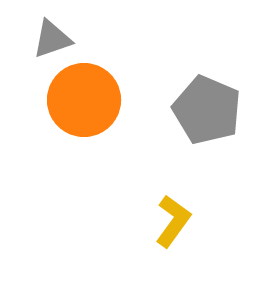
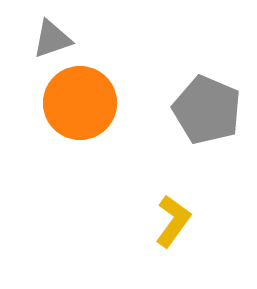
orange circle: moved 4 px left, 3 px down
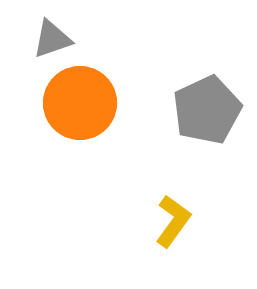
gray pentagon: rotated 24 degrees clockwise
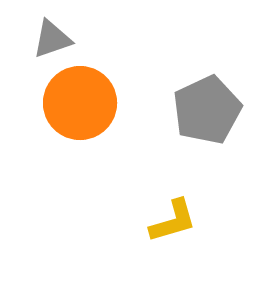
yellow L-shape: rotated 38 degrees clockwise
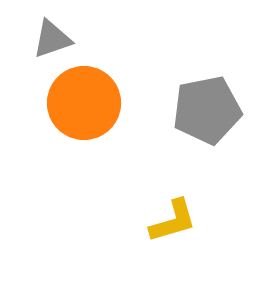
orange circle: moved 4 px right
gray pentagon: rotated 14 degrees clockwise
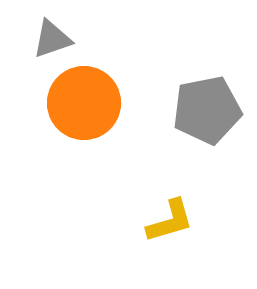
yellow L-shape: moved 3 px left
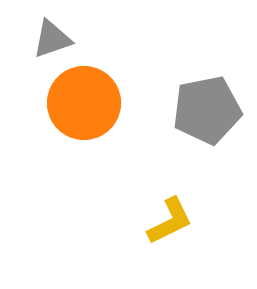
yellow L-shape: rotated 10 degrees counterclockwise
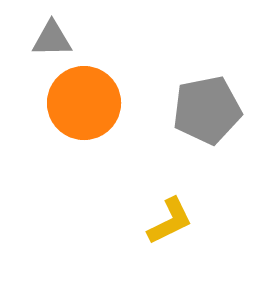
gray triangle: rotated 18 degrees clockwise
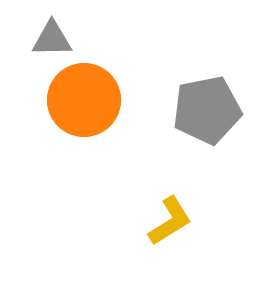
orange circle: moved 3 px up
yellow L-shape: rotated 6 degrees counterclockwise
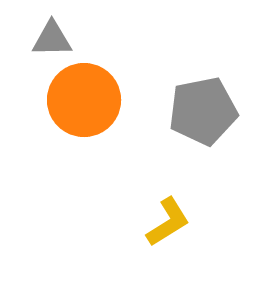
gray pentagon: moved 4 px left, 1 px down
yellow L-shape: moved 2 px left, 1 px down
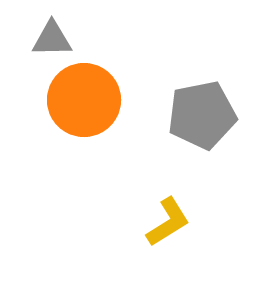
gray pentagon: moved 1 px left, 4 px down
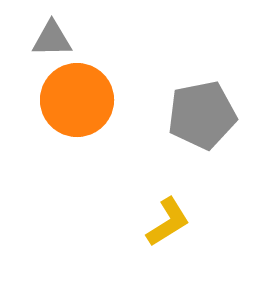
orange circle: moved 7 px left
